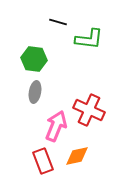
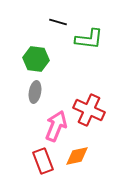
green hexagon: moved 2 px right
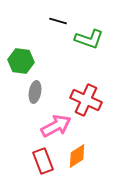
black line: moved 1 px up
green L-shape: rotated 12 degrees clockwise
green hexagon: moved 15 px left, 2 px down
red cross: moved 3 px left, 10 px up
pink arrow: rotated 40 degrees clockwise
orange diamond: rotated 20 degrees counterclockwise
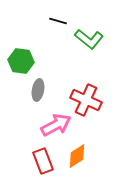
green L-shape: rotated 20 degrees clockwise
gray ellipse: moved 3 px right, 2 px up
pink arrow: moved 1 px up
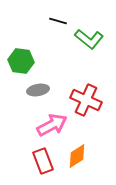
gray ellipse: rotated 70 degrees clockwise
pink arrow: moved 4 px left
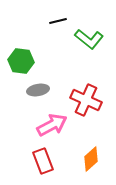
black line: rotated 30 degrees counterclockwise
orange diamond: moved 14 px right, 3 px down; rotated 10 degrees counterclockwise
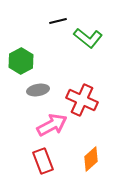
green L-shape: moved 1 px left, 1 px up
green hexagon: rotated 25 degrees clockwise
red cross: moved 4 px left
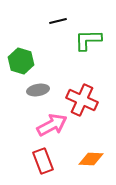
green L-shape: moved 2 px down; rotated 140 degrees clockwise
green hexagon: rotated 15 degrees counterclockwise
orange diamond: rotated 45 degrees clockwise
